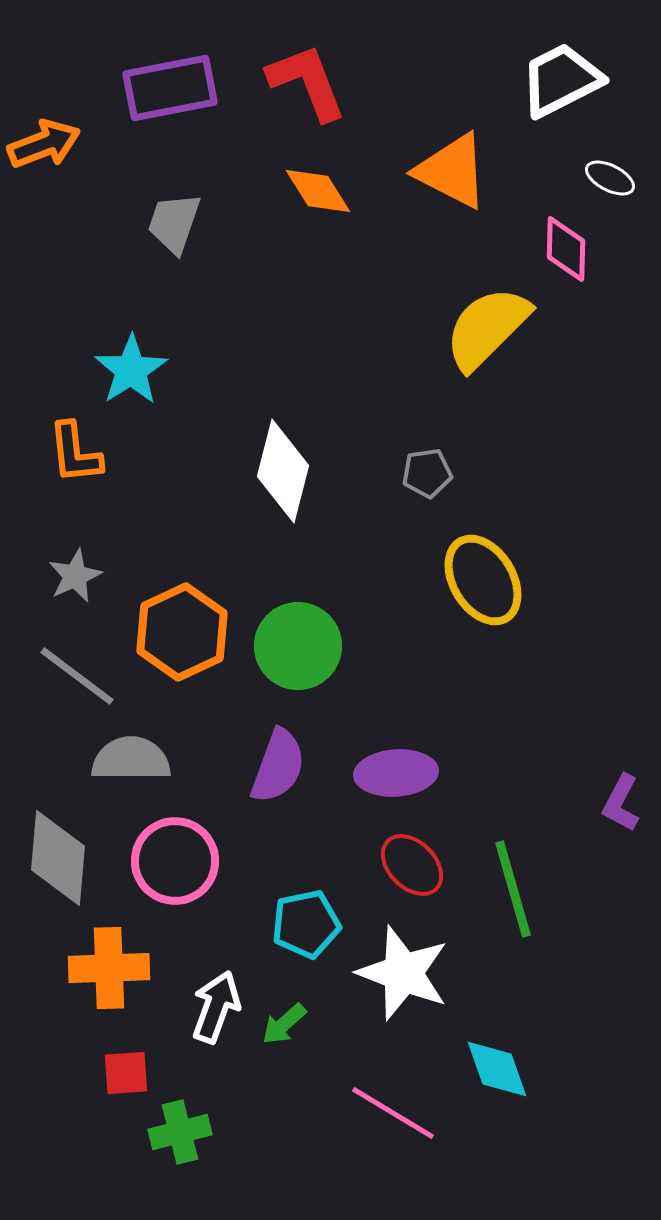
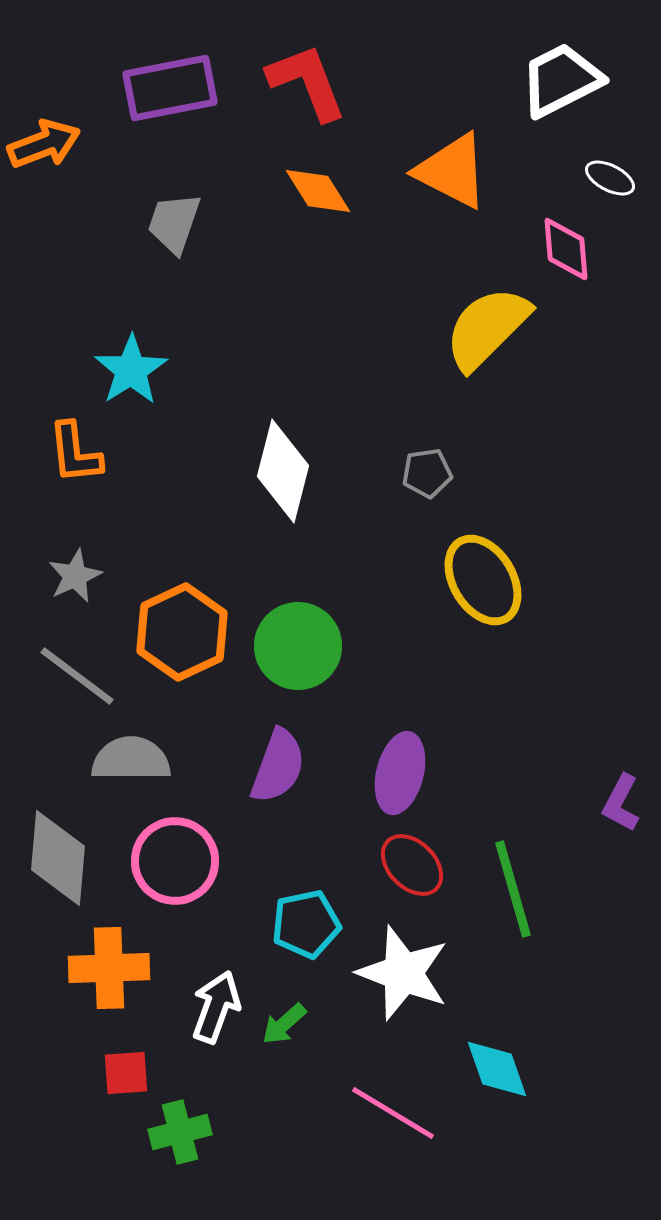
pink diamond: rotated 6 degrees counterclockwise
purple ellipse: moved 4 px right; rotated 72 degrees counterclockwise
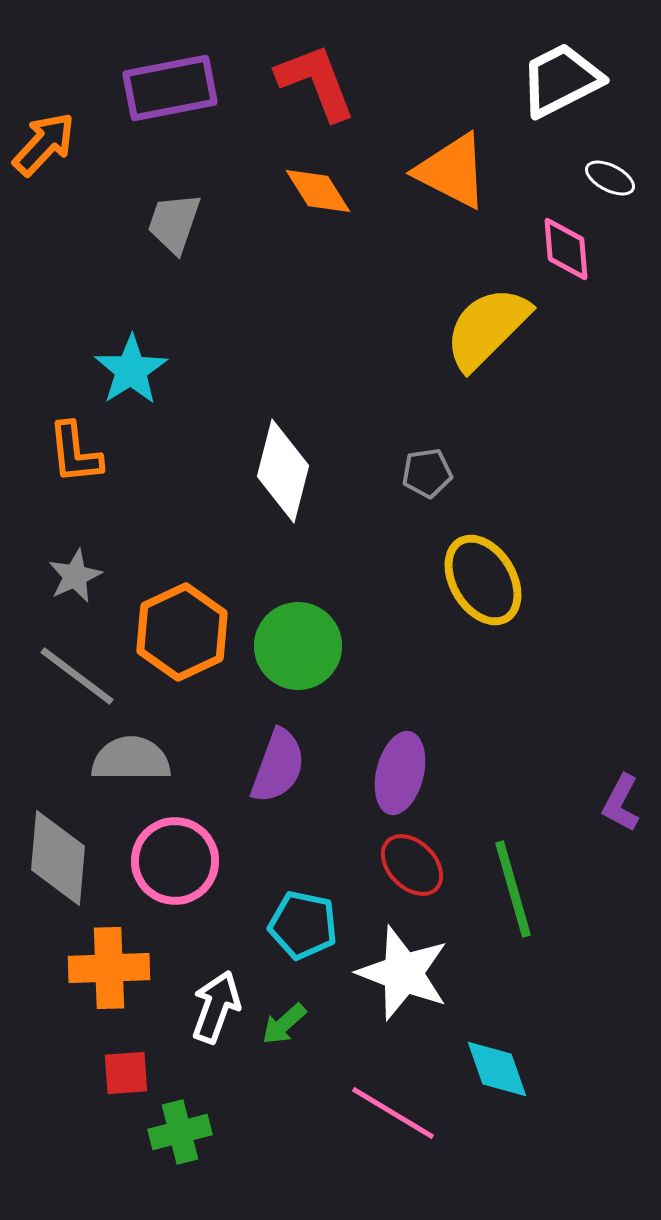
red L-shape: moved 9 px right
orange arrow: rotated 26 degrees counterclockwise
cyan pentagon: moved 3 px left, 1 px down; rotated 24 degrees clockwise
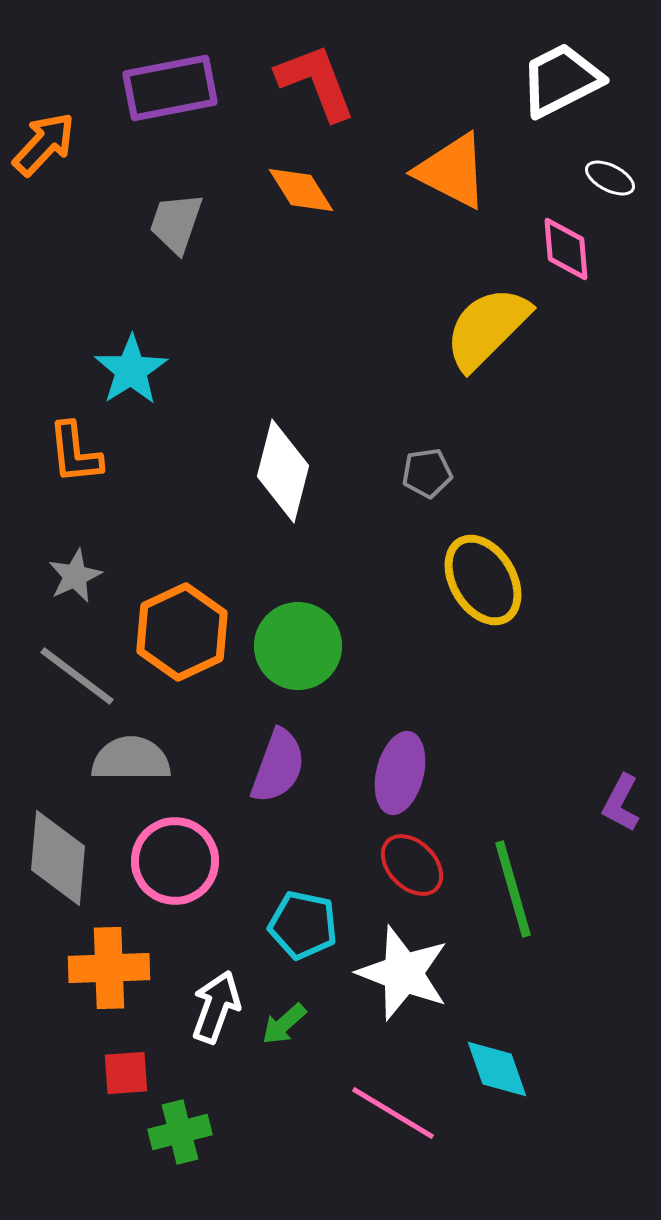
orange diamond: moved 17 px left, 1 px up
gray trapezoid: moved 2 px right
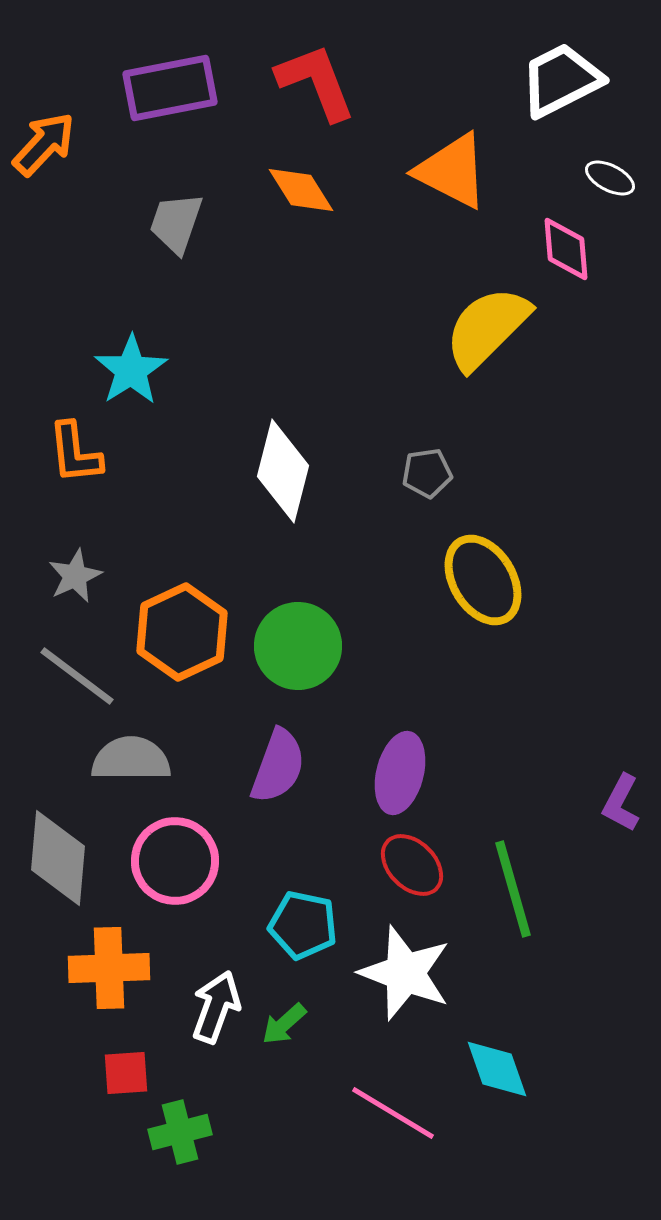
white star: moved 2 px right
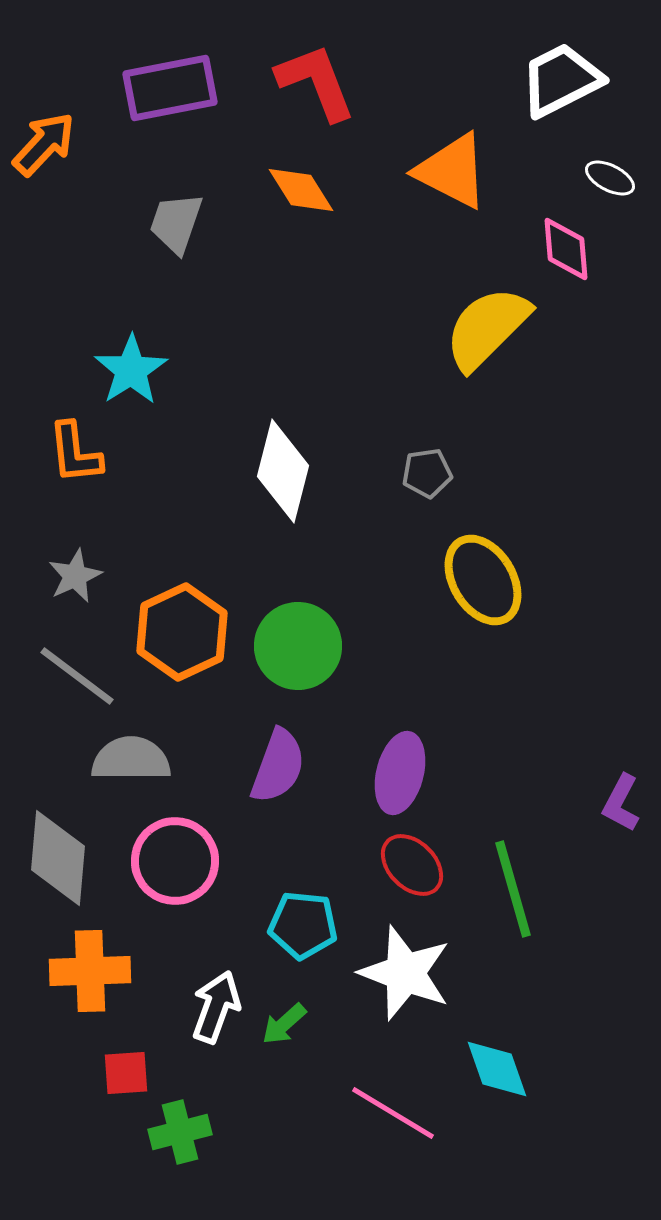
cyan pentagon: rotated 6 degrees counterclockwise
orange cross: moved 19 px left, 3 px down
